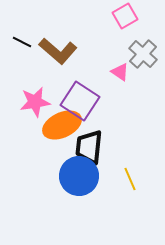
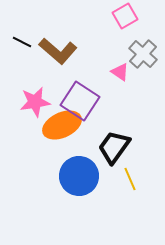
black trapezoid: moved 25 px right; rotated 30 degrees clockwise
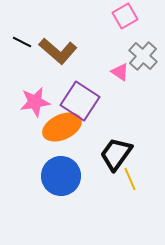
gray cross: moved 2 px down
orange ellipse: moved 2 px down
black trapezoid: moved 2 px right, 7 px down
blue circle: moved 18 px left
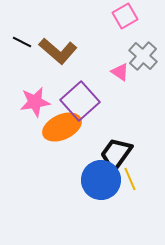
purple square: rotated 15 degrees clockwise
blue circle: moved 40 px right, 4 px down
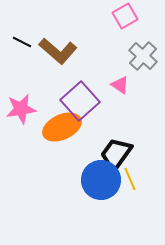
pink triangle: moved 13 px down
pink star: moved 14 px left, 7 px down
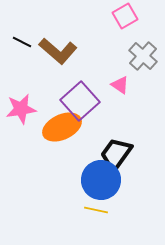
yellow line: moved 34 px left, 31 px down; rotated 55 degrees counterclockwise
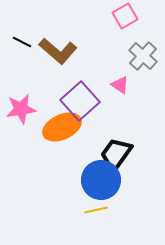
yellow line: rotated 25 degrees counterclockwise
